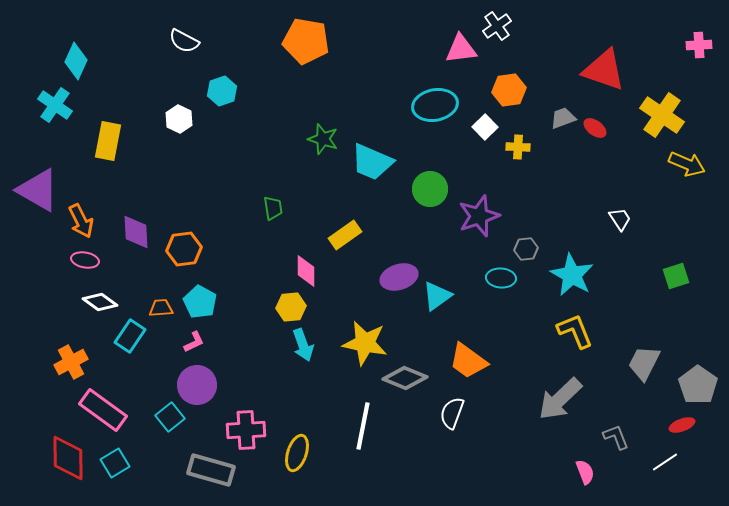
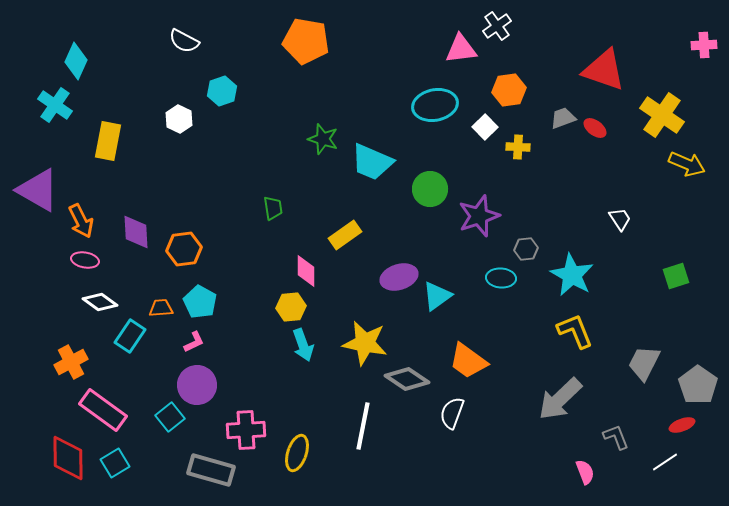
pink cross at (699, 45): moved 5 px right
gray diamond at (405, 378): moved 2 px right, 1 px down; rotated 12 degrees clockwise
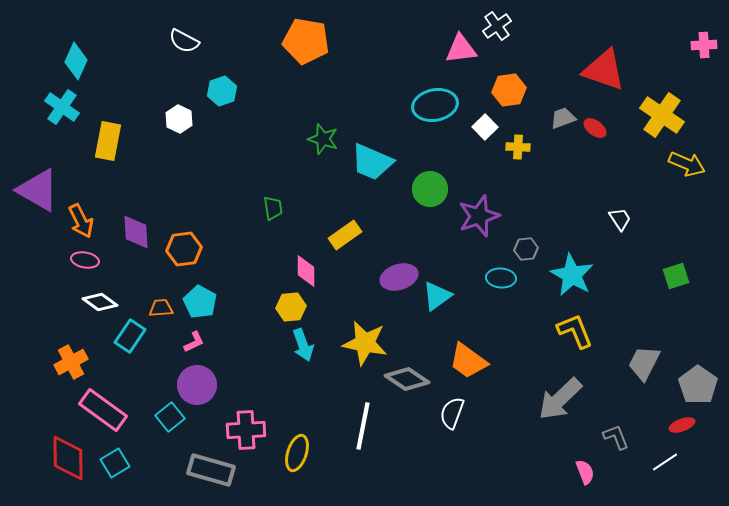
cyan cross at (55, 105): moved 7 px right, 2 px down
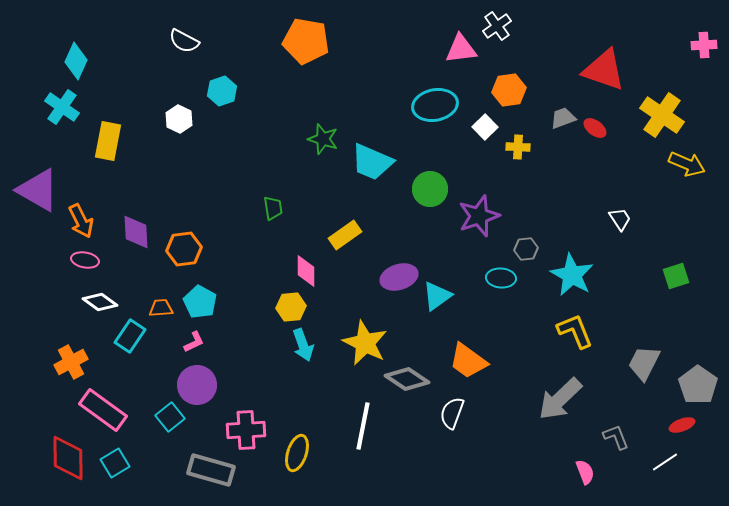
yellow star at (365, 343): rotated 15 degrees clockwise
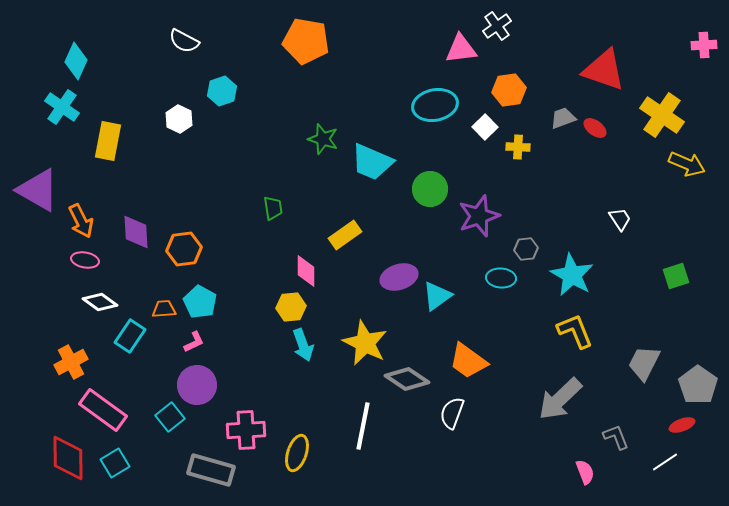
orange trapezoid at (161, 308): moved 3 px right, 1 px down
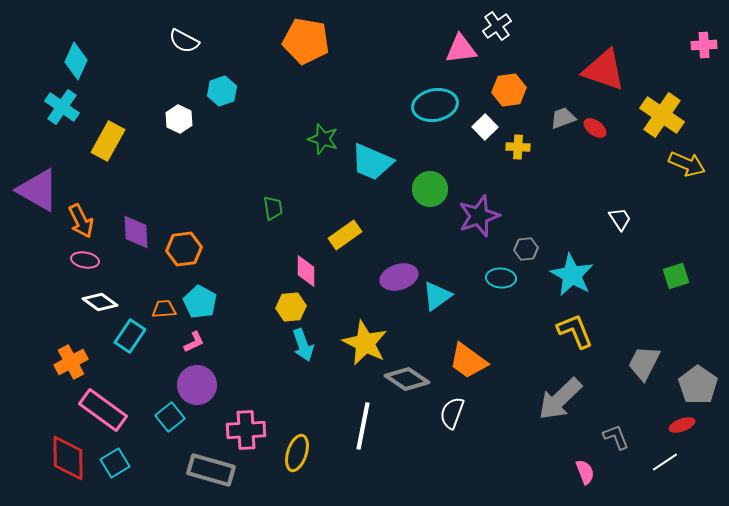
yellow rectangle at (108, 141): rotated 18 degrees clockwise
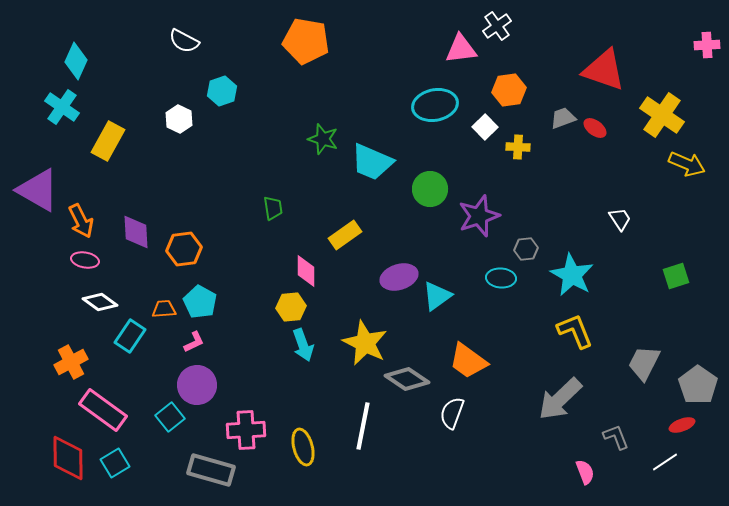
pink cross at (704, 45): moved 3 px right
yellow ellipse at (297, 453): moved 6 px right, 6 px up; rotated 33 degrees counterclockwise
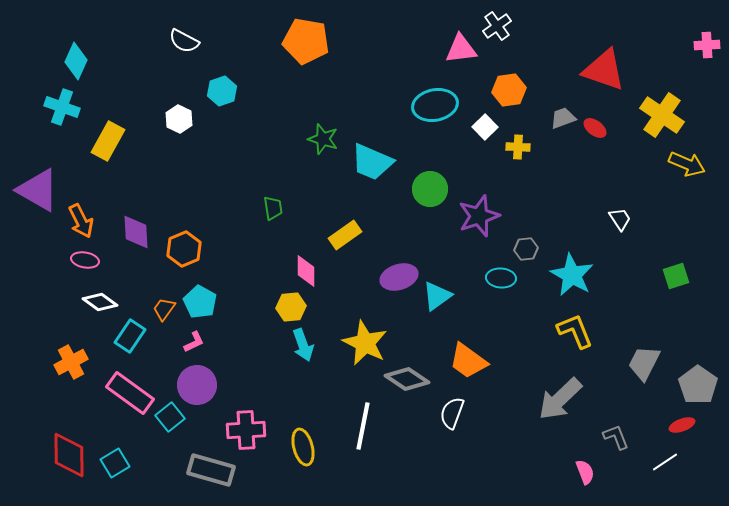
cyan cross at (62, 107): rotated 16 degrees counterclockwise
orange hexagon at (184, 249): rotated 16 degrees counterclockwise
orange trapezoid at (164, 309): rotated 50 degrees counterclockwise
pink rectangle at (103, 410): moved 27 px right, 17 px up
red diamond at (68, 458): moved 1 px right, 3 px up
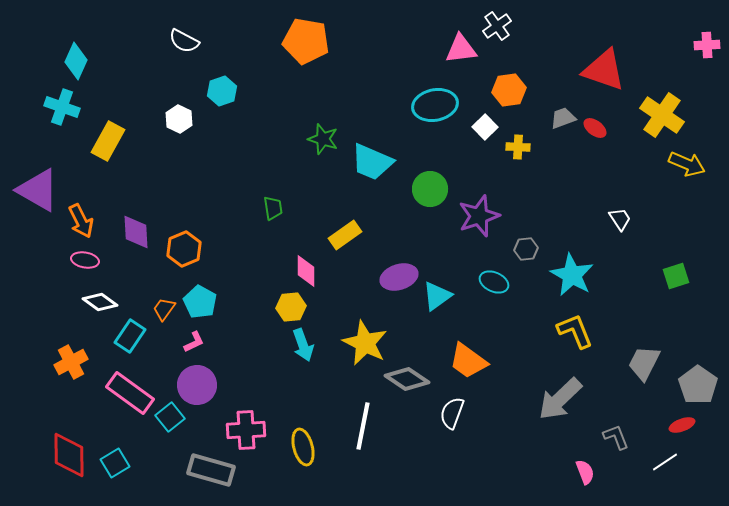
cyan ellipse at (501, 278): moved 7 px left, 4 px down; rotated 20 degrees clockwise
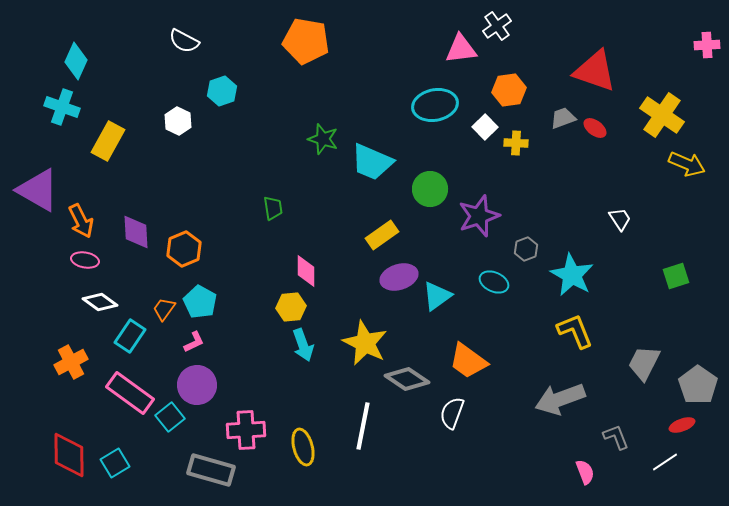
red triangle at (604, 70): moved 9 px left, 1 px down
white hexagon at (179, 119): moved 1 px left, 2 px down
yellow cross at (518, 147): moved 2 px left, 4 px up
yellow rectangle at (345, 235): moved 37 px right
gray hexagon at (526, 249): rotated 15 degrees counterclockwise
gray arrow at (560, 399): rotated 24 degrees clockwise
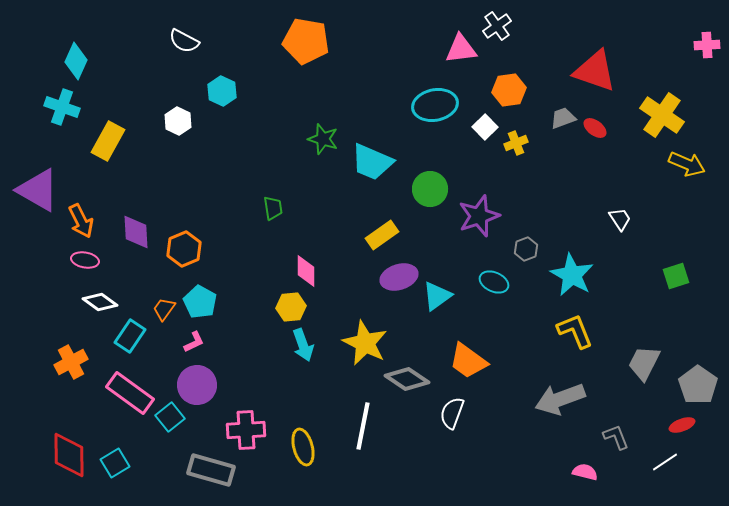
cyan hexagon at (222, 91): rotated 16 degrees counterclockwise
yellow cross at (516, 143): rotated 25 degrees counterclockwise
pink semicircle at (585, 472): rotated 55 degrees counterclockwise
